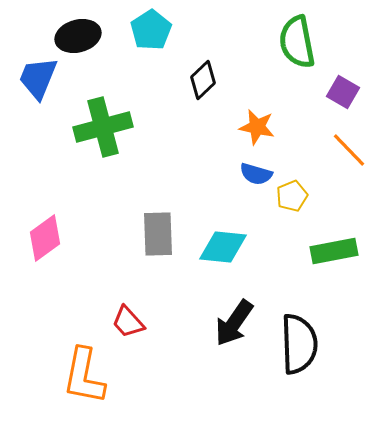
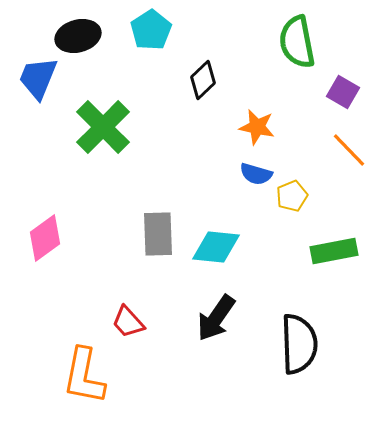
green cross: rotated 30 degrees counterclockwise
cyan diamond: moved 7 px left
black arrow: moved 18 px left, 5 px up
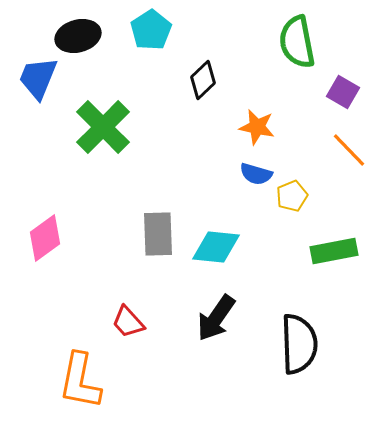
orange L-shape: moved 4 px left, 5 px down
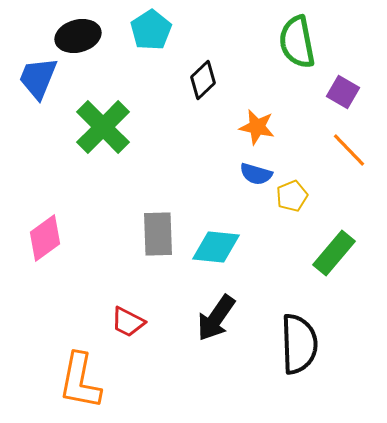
green rectangle: moved 2 px down; rotated 39 degrees counterclockwise
red trapezoid: rotated 21 degrees counterclockwise
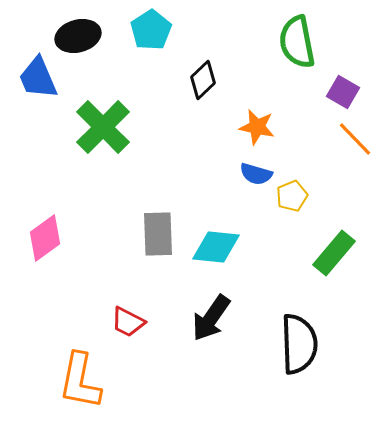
blue trapezoid: rotated 45 degrees counterclockwise
orange line: moved 6 px right, 11 px up
black arrow: moved 5 px left
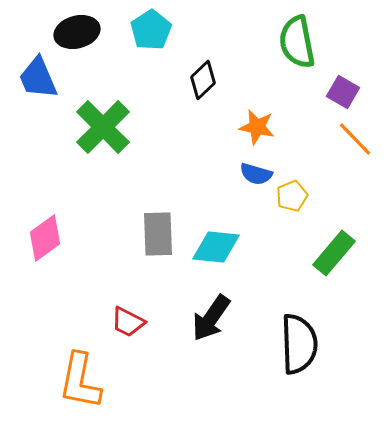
black ellipse: moved 1 px left, 4 px up
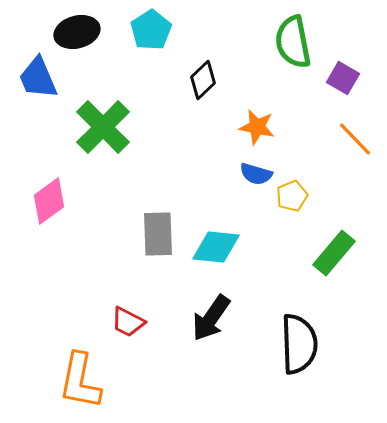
green semicircle: moved 4 px left
purple square: moved 14 px up
pink diamond: moved 4 px right, 37 px up
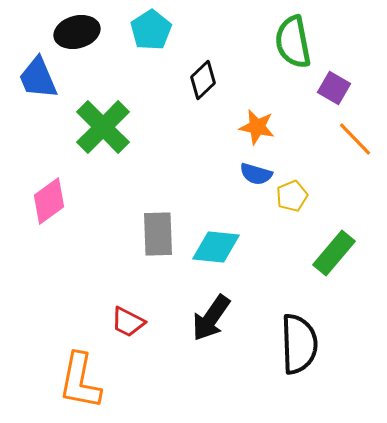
purple square: moved 9 px left, 10 px down
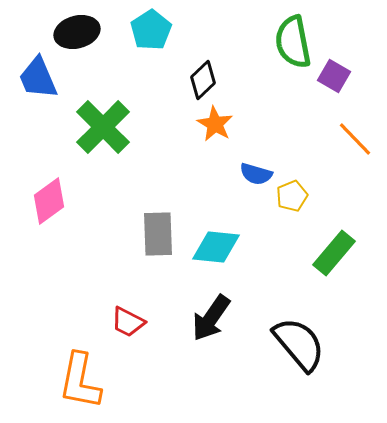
purple square: moved 12 px up
orange star: moved 42 px left, 3 px up; rotated 18 degrees clockwise
black semicircle: rotated 38 degrees counterclockwise
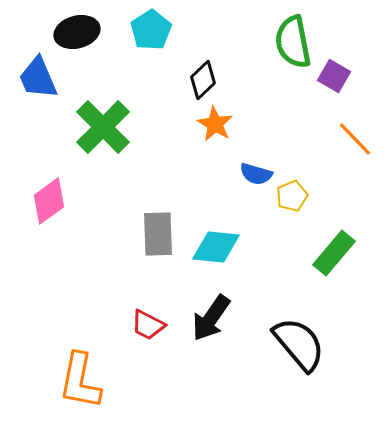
red trapezoid: moved 20 px right, 3 px down
